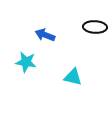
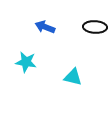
blue arrow: moved 8 px up
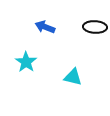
cyan star: rotated 25 degrees clockwise
